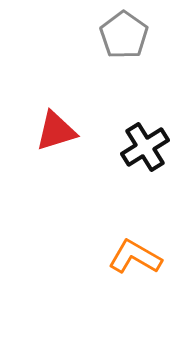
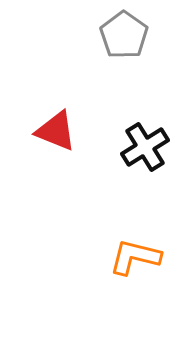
red triangle: rotated 39 degrees clockwise
orange L-shape: rotated 16 degrees counterclockwise
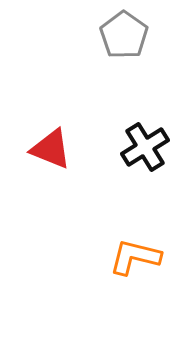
red triangle: moved 5 px left, 18 px down
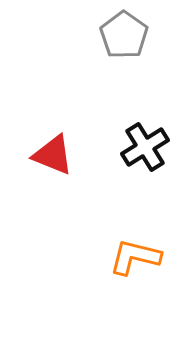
red triangle: moved 2 px right, 6 px down
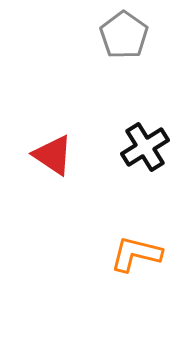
red triangle: rotated 12 degrees clockwise
orange L-shape: moved 1 px right, 3 px up
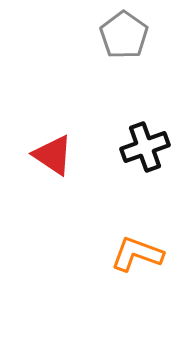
black cross: rotated 12 degrees clockwise
orange L-shape: moved 1 px right; rotated 6 degrees clockwise
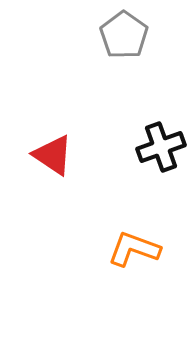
black cross: moved 16 px right
orange L-shape: moved 3 px left, 5 px up
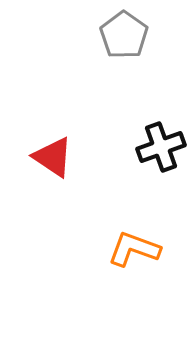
red triangle: moved 2 px down
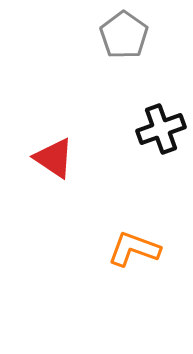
black cross: moved 18 px up
red triangle: moved 1 px right, 1 px down
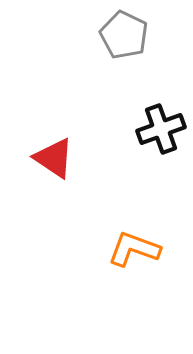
gray pentagon: rotated 9 degrees counterclockwise
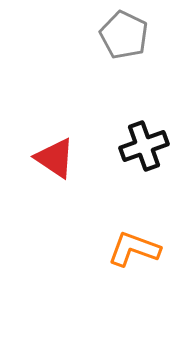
black cross: moved 17 px left, 17 px down
red triangle: moved 1 px right
